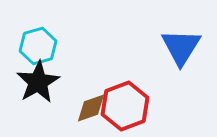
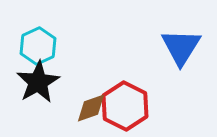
cyan hexagon: rotated 9 degrees counterclockwise
red hexagon: rotated 12 degrees counterclockwise
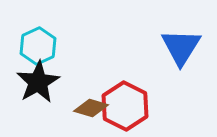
brown diamond: rotated 36 degrees clockwise
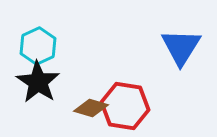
black star: rotated 9 degrees counterclockwise
red hexagon: rotated 18 degrees counterclockwise
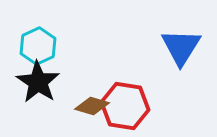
brown diamond: moved 1 px right, 2 px up
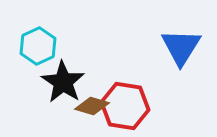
black star: moved 25 px right
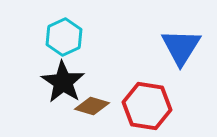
cyan hexagon: moved 26 px right, 9 px up
red hexagon: moved 22 px right
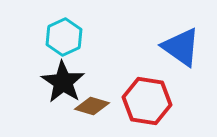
blue triangle: rotated 27 degrees counterclockwise
red hexagon: moved 5 px up
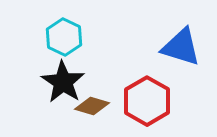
cyan hexagon: rotated 9 degrees counterclockwise
blue triangle: rotated 18 degrees counterclockwise
red hexagon: rotated 21 degrees clockwise
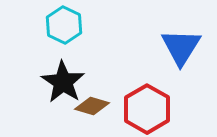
cyan hexagon: moved 12 px up
blue triangle: rotated 45 degrees clockwise
red hexagon: moved 8 px down
